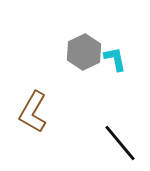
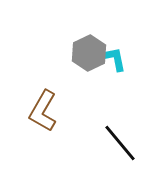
gray hexagon: moved 5 px right, 1 px down
brown L-shape: moved 10 px right, 1 px up
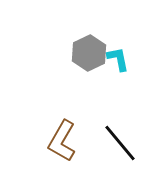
cyan L-shape: moved 3 px right
brown L-shape: moved 19 px right, 30 px down
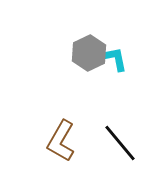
cyan L-shape: moved 2 px left
brown L-shape: moved 1 px left
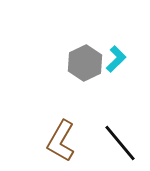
gray hexagon: moved 4 px left, 10 px down
cyan L-shape: rotated 56 degrees clockwise
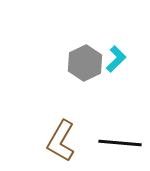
black line: rotated 45 degrees counterclockwise
